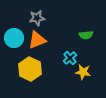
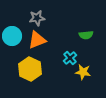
cyan circle: moved 2 px left, 2 px up
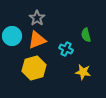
gray star: rotated 28 degrees counterclockwise
green semicircle: rotated 80 degrees clockwise
cyan cross: moved 4 px left, 9 px up; rotated 24 degrees counterclockwise
yellow hexagon: moved 4 px right, 1 px up; rotated 20 degrees clockwise
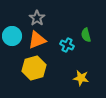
cyan cross: moved 1 px right, 4 px up
yellow star: moved 2 px left, 6 px down
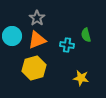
cyan cross: rotated 16 degrees counterclockwise
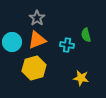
cyan circle: moved 6 px down
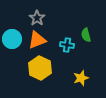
cyan circle: moved 3 px up
yellow hexagon: moved 6 px right; rotated 20 degrees counterclockwise
yellow star: rotated 28 degrees counterclockwise
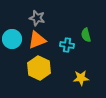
gray star: rotated 21 degrees counterclockwise
yellow hexagon: moved 1 px left
yellow star: rotated 14 degrees clockwise
